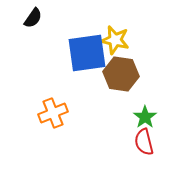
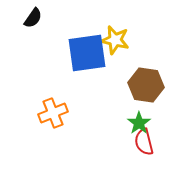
brown hexagon: moved 25 px right, 11 px down
green star: moved 6 px left, 6 px down
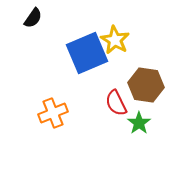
yellow star: rotated 16 degrees clockwise
blue square: rotated 15 degrees counterclockwise
red semicircle: moved 28 px left, 39 px up; rotated 12 degrees counterclockwise
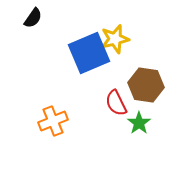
yellow star: moved 1 px up; rotated 28 degrees clockwise
blue square: moved 2 px right
orange cross: moved 8 px down
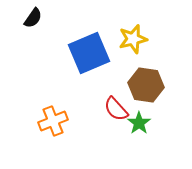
yellow star: moved 18 px right
red semicircle: moved 6 px down; rotated 16 degrees counterclockwise
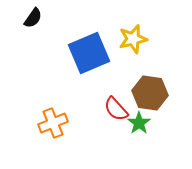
brown hexagon: moved 4 px right, 8 px down
orange cross: moved 2 px down
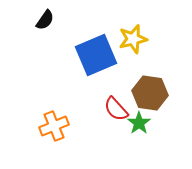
black semicircle: moved 12 px right, 2 px down
blue square: moved 7 px right, 2 px down
orange cross: moved 1 px right, 3 px down
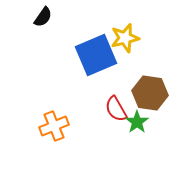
black semicircle: moved 2 px left, 3 px up
yellow star: moved 8 px left, 1 px up
red semicircle: rotated 12 degrees clockwise
green star: moved 2 px left, 1 px up
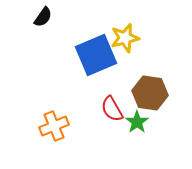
red semicircle: moved 4 px left
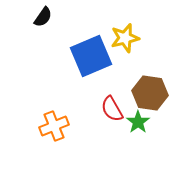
blue square: moved 5 px left, 1 px down
green star: moved 1 px right
